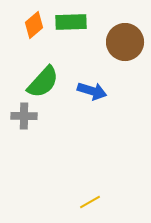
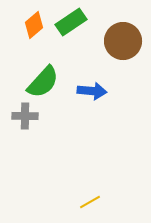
green rectangle: rotated 32 degrees counterclockwise
brown circle: moved 2 px left, 1 px up
blue arrow: rotated 12 degrees counterclockwise
gray cross: moved 1 px right
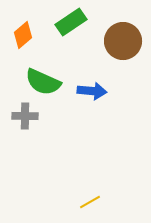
orange diamond: moved 11 px left, 10 px down
green semicircle: rotated 72 degrees clockwise
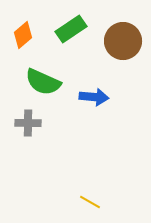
green rectangle: moved 7 px down
blue arrow: moved 2 px right, 6 px down
gray cross: moved 3 px right, 7 px down
yellow line: rotated 60 degrees clockwise
